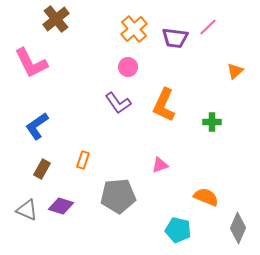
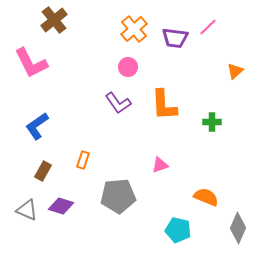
brown cross: moved 2 px left, 1 px down
orange L-shape: rotated 28 degrees counterclockwise
brown rectangle: moved 1 px right, 2 px down
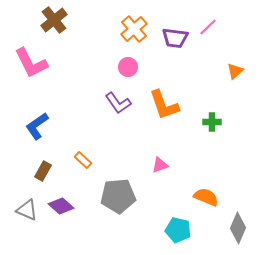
orange L-shape: rotated 16 degrees counterclockwise
orange rectangle: rotated 66 degrees counterclockwise
purple diamond: rotated 25 degrees clockwise
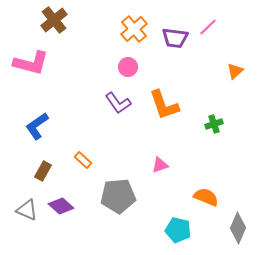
pink L-shape: rotated 48 degrees counterclockwise
green cross: moved 2 px right, 2 px down; rotated 18 degrees counterclockwise
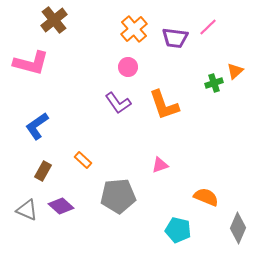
green cross: moved 41 px up
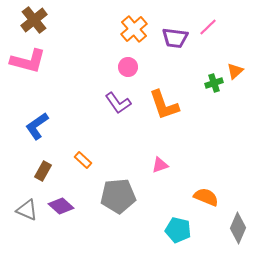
brown cross: moved 20 px left
pink L-shape: moved 3 px left, 2 px up
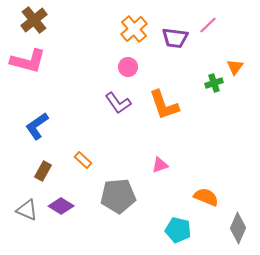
pink line: moved 2 px up
orange triangle: moved 4 px up; rotated 12 degrees counterclockwise
purple diamond: rotated 10 degrees counterclockwise
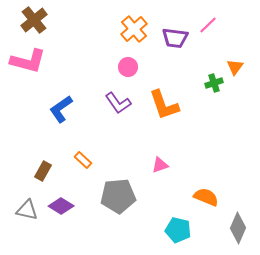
blue L-shape: moved 24 px right, 17 px up
gray triangle: rotated 10 degrees counterclockwise
